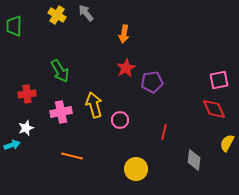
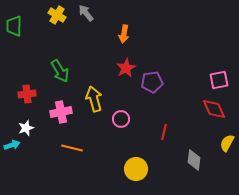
yellow arrow: moved 6 px up
pink circle: moved 1 px right, 1 px up
orange line: moved 8 px up
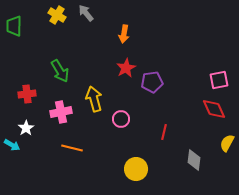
white star: rotated 14 degrees counterclockwise
cyan arrow: rotated 49 degrees clockwise
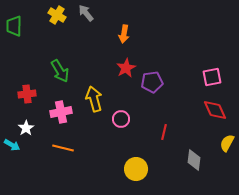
pink square: moved 7 px left, 3 px up
red diamond: moved 1 px right, 1 px down
orange line: moved 9 px left
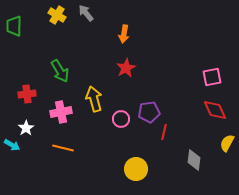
purple pentagon: moved 3 px left, 30 px down
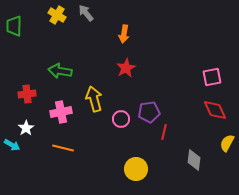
green arrow: rotated 130 degrees clockwise
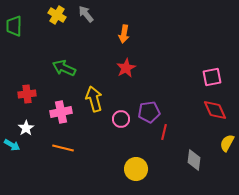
gray arrow: moved 1 px down
green arrow: moved 4 px right, 3 px up; rotated 15 degrees clockwise
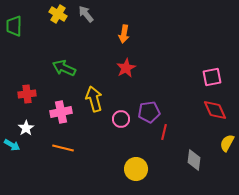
yellow cross: moved 1 px right, 1 px up
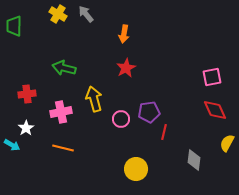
green arrow: rotated 10 degrees counterclockwise
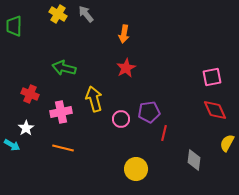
red cross: moved 3 px right; rotated 30 degrees clockwise
red line: moved 1 px down
